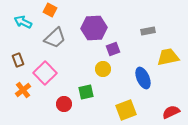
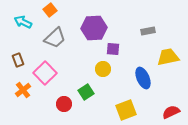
orange square: rotated 24 degrees clockwise
purple square: rotated 24 degrees clockwise
green square: rotated 21 degrees counterclockwise
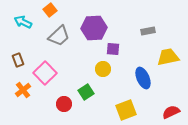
gray trapezoid: moved 4 px right, 2 px up
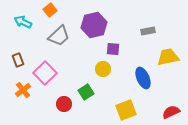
purple hexagon: moved 3 px up; rotated 10 degrees counterclockwise
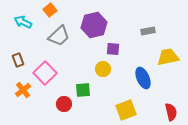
green square: moved 3 px left, 2 px up; rotated 28 degrees clockwise
red semicircle: rotated 102 degrees clockwise
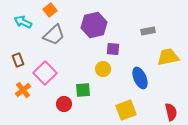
gray trapezoid: moved 5 px left, 1 px up
blue ellipse: moved 3 px left
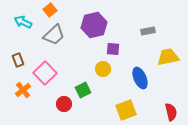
green square: rotated 21 degrees counterclockwise
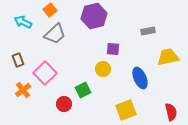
purple hexagon: moved 9 px up
gray trapezoid: moved 1 px right, 1 px up
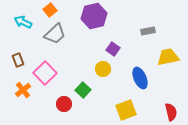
purple square: rotated 32 degrees clockwise
green square: rotated 21 degrees counterclockwise
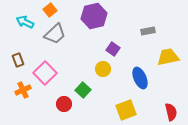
cyan arrow: moved 2 px right
orange cross: rotated 14 degrees clockwise
